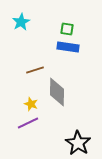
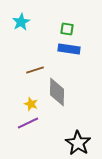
blue rectangle: moved 1 px right, 2 px down
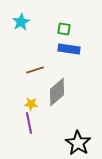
green square: moved 3 px left
gray diamond: rotated 48 degrees clockwise
yellow star: rotated 16 degrees counterclockwise
purple line: moved 1 px right; rotated 75 degrees counterclockwise
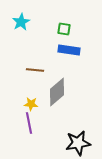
blue rectangle: moved 1 px down
brown line: rotated 24 degrees clockwise
black star: rotated 30 degrees clockwise
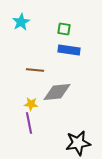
gray diamond: rotated 36 degrees clockwise
